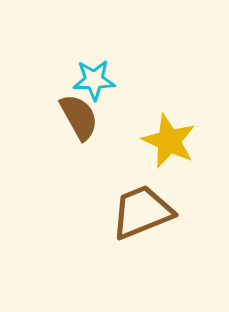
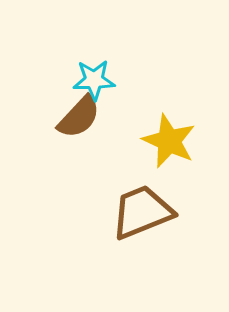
brown semicircle: rotated 72 degrees clockwise
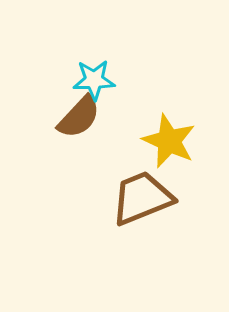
brown trapezoid: moved 14 px up
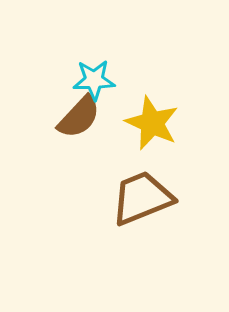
yellow star: moved 17 px left, 18 px up
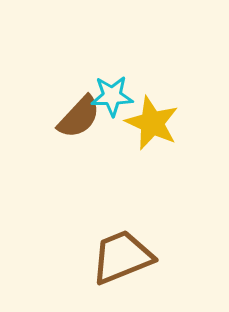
cyan star: moved 18 px right, 16 px down
brown trapezoid: moved 20 px left, 59 px down
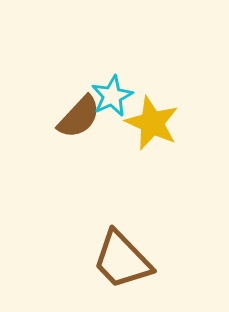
cyan star: rotated 24 degrees counterclockwise
brown trapezoid: moved 3 px down; rotated 112 degrees counterclockwise
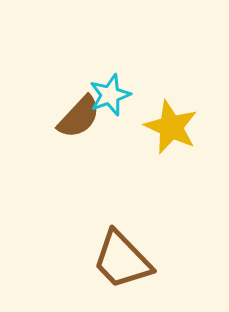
cyan star: moved 2 px left, 1 px up; rotated 6 degrees clockwise
yellow star: moved 19 px right, 4 px down
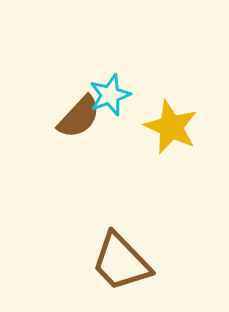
brown trapezoid: moved 1 px left, 2 px down
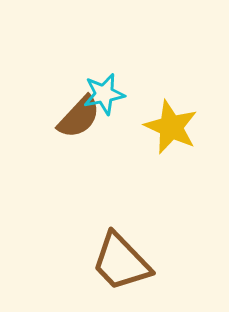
cyan star: moved 6 px left, 1 px up; rotated 9 degrees clockwise
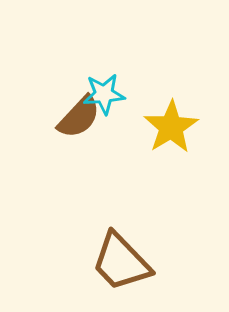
cyan star: rotated 6 degrees clockwise
yellow star: rotated 16 degrees clockwise
